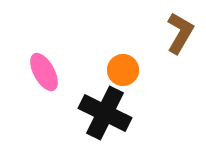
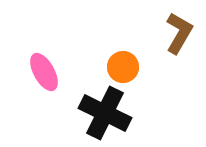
brown L-shape: moved 1 px left
orange circle: moved 3 px up
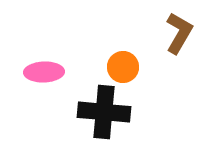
pink ellipse: rotated 63 degrees counterclockwise
black cross: moved 1 px left, 1 px up; rotated 21 degrees counterclockwise
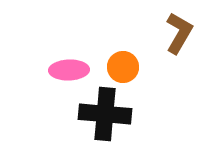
pink ellipse: moved 25 px right, 2 px up
black cross: moved 1 px right, 2 px down
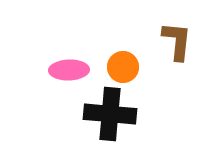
brown L-shape: moved 2 px left, 8 px down; rotated 24 degrees counterclockwise
black cross: moved 5 px right
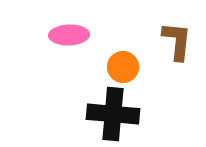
pink ellipse: moved 35 px up
black cross: moved 3 px right
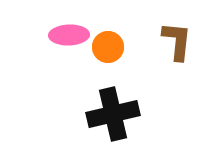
orange circle: moved 15 px left, 20 px up
black cross: rotated 18 degrees counterclockwise
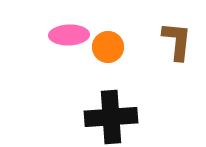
black cross: moved 2 px left, 3 px down; rotated 9 degrees clockwise
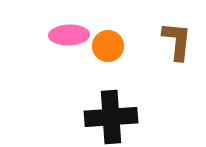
orange circle: moved 1 px up
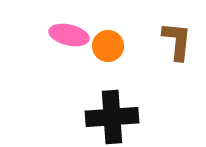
pink ellipse: rotated 15 degrees clockwise
black cross: moved 1 px right
